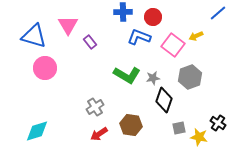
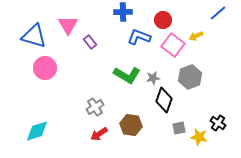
red circle: moved 10 px right, 3 px down
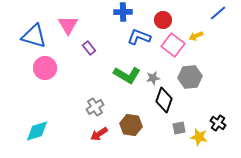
purple rectangle: moved 1 px left, 6 px down
gray hexagon: rotated 15 degrees clockwise
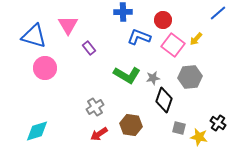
yellow arrow: moved 3 px down; rotated 24 degrees counterclockwise
gray square: rotated 24 degrees clockwise
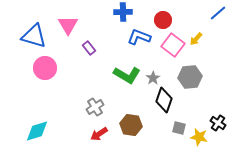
gray star: rotated 24 degrees counterclockwise
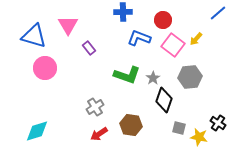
blue L-shape: moved 1 px down
green L-shape: rotated 12 degrees counterclockwise
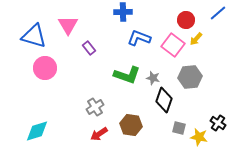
red circle: moved 23 px right
gray star: rotated 24 degrees counterclockwise
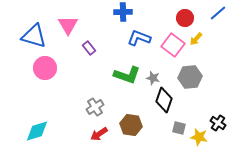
red circle: moved 1 px left, 2 px up
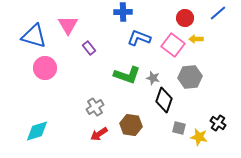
yellow arrow: rotated 48 degrees clockwise
